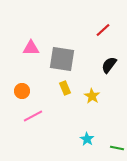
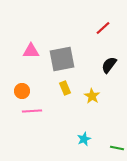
red line: moved 2 px up
pink triangle: moved 3 px down
gray square: rotated 20 degrees counterclockwise
pink line: moved 1 px left, 5 px up; rotated 24 degrees clockwise
cyan star: moved 3 px left; rotated 16 degrees clockwise
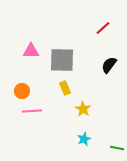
gray square: moved 1 px down; rotated 12 degrees clockwise
yellow star: moved 9 px left, 13 px down
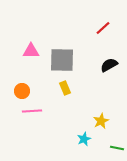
black semicircle: rotated 24 degrees clockwise
yellow star: moved 18 px right, 12 px down; rotated 14 degrees clockwise
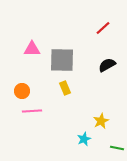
pink triangle: moved 1 px right, 2 px up
black semicircle: moved 2 px left
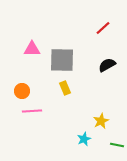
green line: moved 3 px up
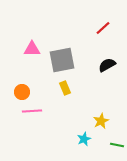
gray square: rotated 12 degrees counterclockwise
orange circle: moved 1 px down
